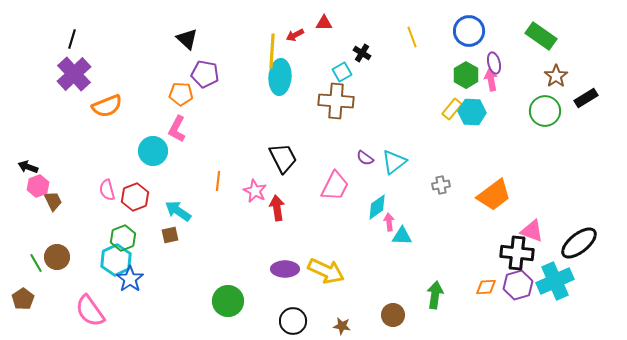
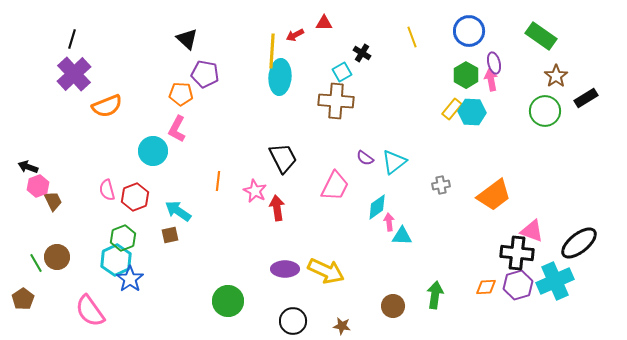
brown circle at (393, 315): moved 9 px up
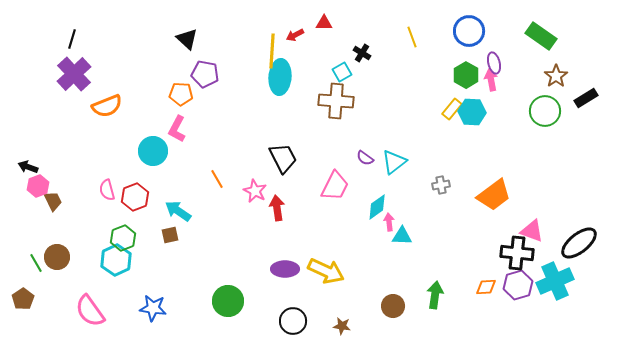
orange line at (218, 181): moved 1 px left, 2 px up; rotated 36 degrees counterclockwise
blue star at (130, 279): moved 23 px right, 29 px down; rotated 28 degrees counterclockwise
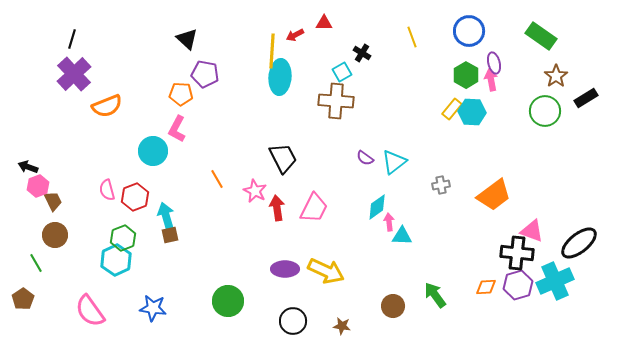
pink trapezoid at (335, 186): moved 21 px left, 22 px down
cyan arrow at (178, 211): moved 12 px left, 5 px down; rotated 40 degrees clockwise
brown circle at (57, 257): moved 2 px left, 22 px up
green arrow at (435, 295): rotated 44 degrees counterclockwise
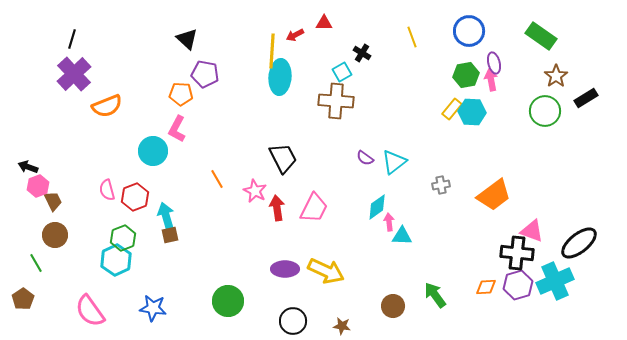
green hexagon at (466, 75): rotated 20 degrees clockwise
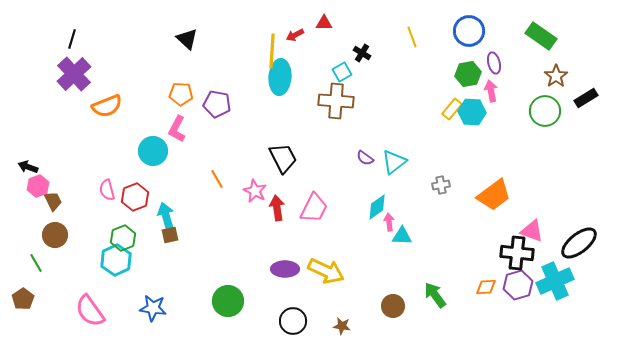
purple pentagon at (205, 74): moved 12 px right, 30 px down
green hexagon at (466, 75): moved 2 px right, 1 px up
pink arrow at (491, 80): moved 11 px down
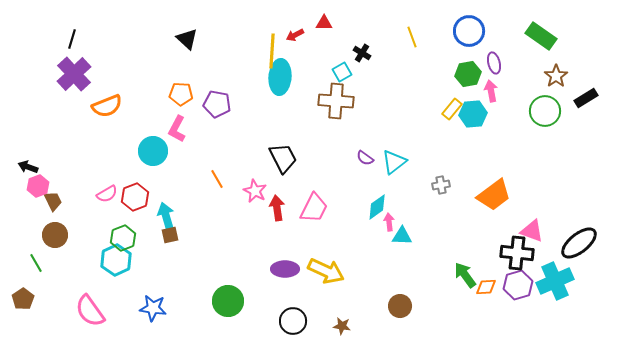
cyan hexagon at (472, 112): moved 1 px right, 2 px down; rotated 8 degrees counterclockwise
pink semicircle at (107, 190): moved 4 px down; rotated 105 degrees counterclockwise
green arrow at (435, 295): moved 30 px right, 20 px up
brown circle at (393, 306): moved 7 px right
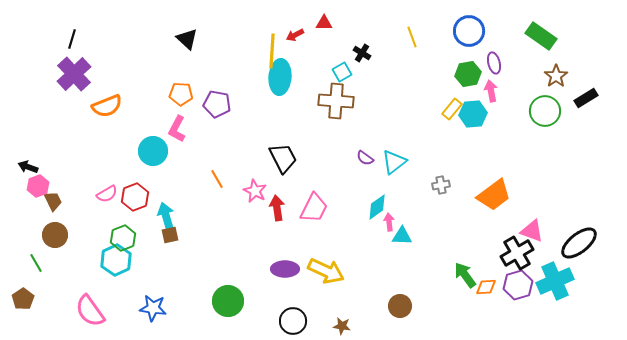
black cross at (517, 253): rotated 36 degrees counterclockwise
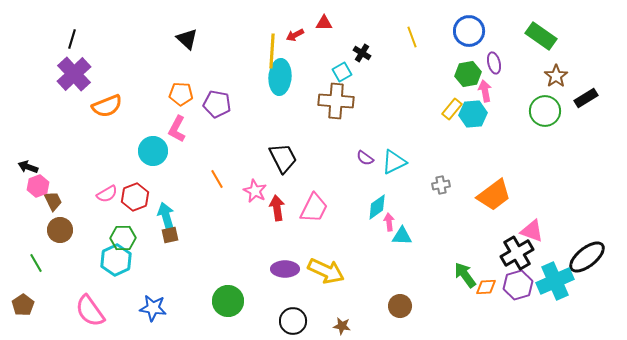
pink arrow at (491, 91): moved 6 px left
cyan triangle at (394, 162): rotated 12 degrees clockwise
brown circle at (55, 235): moved 5 px right, 5 px up
green hexagon at (123, 238): rotated 20 degrees clockwise
black ellipse at (579, 243): moved 8 px right, 14 px down
brown pentagon at (23, 299): moved 6 px down
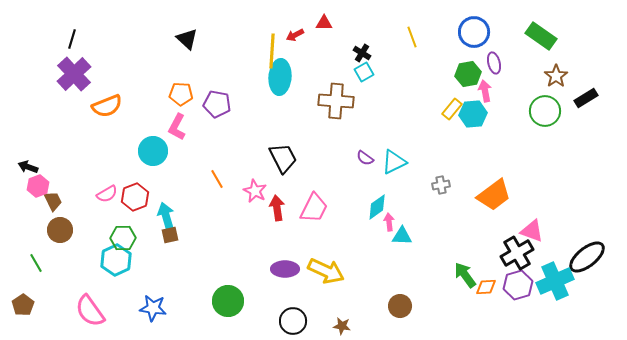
blue circle at (469, 31): moved 5 px right, 1 px down
cyan square at (342, 72): moved 22 px right
pink L-shape at (177, 129): moved 2 px up
